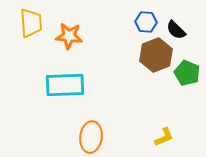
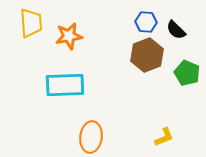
orange star: rotated 16 degrees counterclockwise
brown hexagon: moved 9 px left
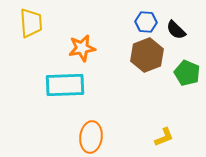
orange star: moved 13 px right, 12 px down
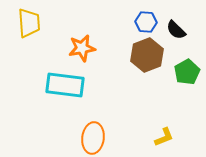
yellow trapezoid: moved 2 px left
green pentagon: moved 1 px up; rotated 20 degrees clockwise
cyan rectangle: rotated 9 degrees clockwise
orange ellipse: moved 2 px right, 1 px down
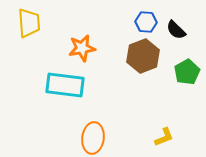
brown hexagon: moved 4 px left, 1 px down
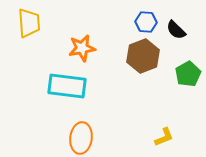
green pentagon: moved 1 px right, 2 px down
cyan rectangle: moved 2 px right, 1 px down
orange ellipse: moved 12 px left
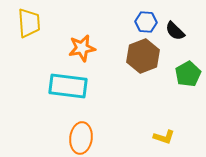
black semicircle: moved 1 px left, 1 px down
cyan rectangle: moved 1 px right
yellow L-shape: rotated 40 degrees clockwise
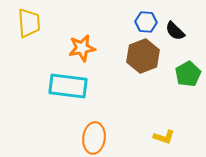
orange ellipse: moved 13 px right
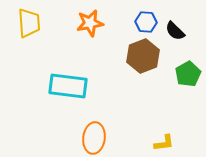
orange star: moved 8 px right, 25 px up
yellow L-shape: moved 6 px down; rotated 25 degrees counterclockwise
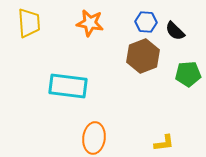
orange star: rotated 20 degrees clockwise
green pentagon: rotated 25 degrees clockwise
